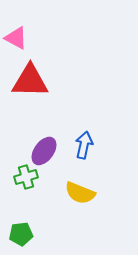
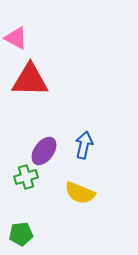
red triangle: moved 1 px up
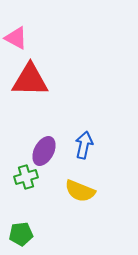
purple ellipse: rotated 8 degrees counterclockwise
yellow semicircle: moved 2 px up
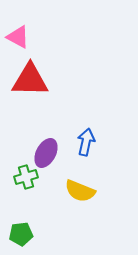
pink triangle: moved 2 px right, 1 px up
blue arrow: moved 2 px right, 3 px up
purple ellipse: moved 2 px right, 2 px down
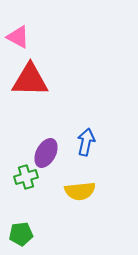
yellow semicircle: rotated 28 degrees counterclockwise
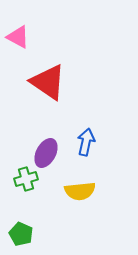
red triangle: moved 18 px right, 2 px down; rotated 33 degrees clockwise
green cross: moved 2 px down
green pentagon: rotated 30 degrees clockwise
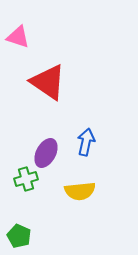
pink triangle: rotated 10 degrees counterclockwise
green pentagon: moved 2 px left, 2 px down
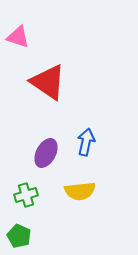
green cross: moved 16 px down
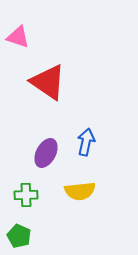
green cross: rotated 15 degrees clockwise
